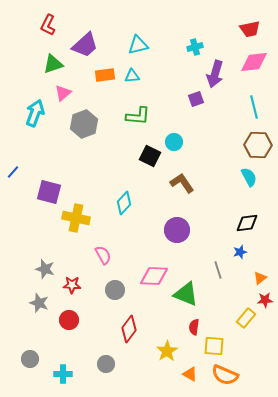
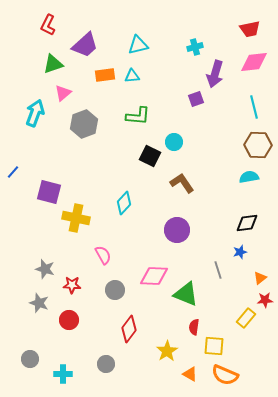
cyan semicircle at (249, 177): rotated 72 degrees counterclockwise
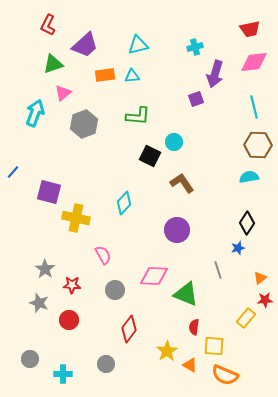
black diamond at (247, 223): rotated 50 degrees counterclockwise
blue star at (240, 252): moved 2 px left, 4 px up
gray star at (45, 269): rotated 18 degrees clockwise
orange triangle at (190, 374): moved 9 px up
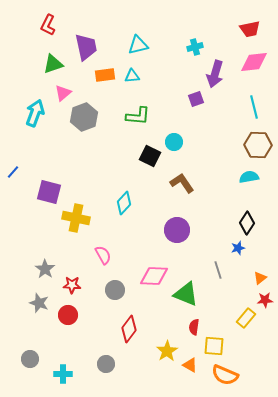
purple trapezoid at (85, 45): moved 1 px right, 2 px down; rotated 60 degrees counterclockwise
gray hexagon at (84, 124): moved 7 px up
red circle at (69, 320): moved 1 px left, 5 px up
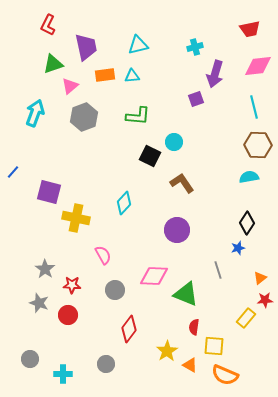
pink diamond at (254, 62): moved 4 px right, 4 px down
pink triangle at (63, 93): moved 7 px right, 7 px up
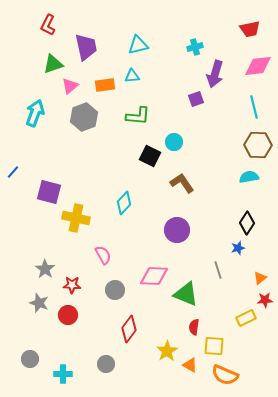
orange rectangle at (105, 75): moved 10 px down
yellow rectangle at (246, 318): rotated 24 degrees clockwise
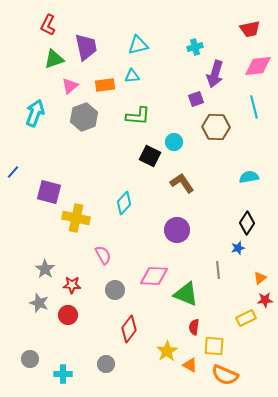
green triangle at (53, 64): moved 1 px right, 5 px up
brown hexagon at (258, 145): moved 42 px left, 18 px up
gray line at (218, 270): rotated 12 degrees clockwise
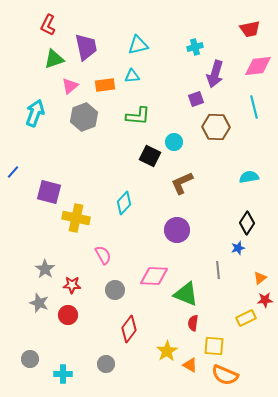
brown L-shape at (182, 183): rotated 80 degrees counterclockwise
red semicircle at (194, 327): moved 1 px left, 4 px up
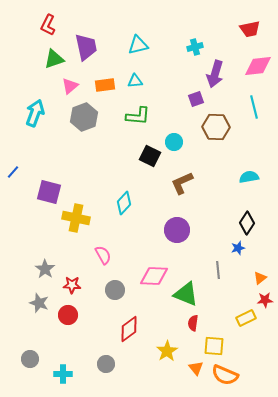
cyan triangle at (132, 76): moved 3 px right, 5 px down
red diamond at (129, 329): rotated 16 degrees clockwise
orange triangle at (190, 365): moved 6 px right, 3 px down; rotated 21 degrees clockwise
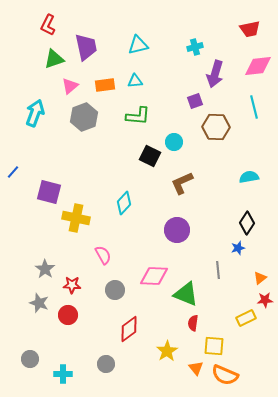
purple square at (196, 99): moved 1 px left, 2 px down
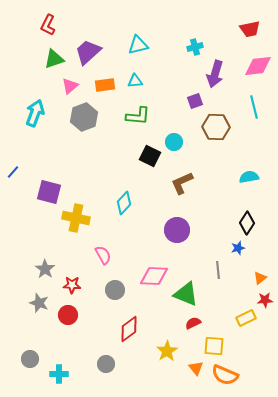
purple trapezoid at (86, 47): moved 2 px right, 5 px down; rotated 120 degrees counterclockwise
red semicircle at (193, 323): rotated 56 degrees clockwise
cyan cross at (63, 374): moved 4 px left
